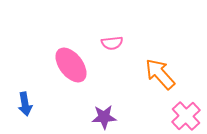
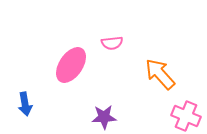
pink ellipse: rotated 72 degrees clockwise
pink cross: rotated 24 degrees counterclockwise
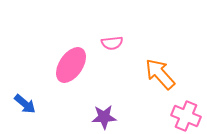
blue arrow: rotated 40 degrees counterclockwise
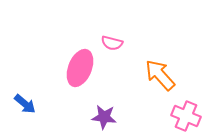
pink semicircle: rotated 20 degrees clockwise
pink ellipse: moved 9 px right, 3 px down; rotated 12 degrees counterclockwise
orange arrow: moved 1 px down
purple star: rotated 10 degrees clockwise
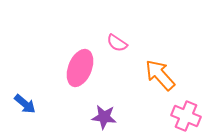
pink semicircle: moved 5 px right; rotated 20 degrees clockwise
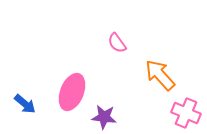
pink semicircle: rotated 20 degrees clockwise
pink ellipse: moved 8 px left, 24 px down
pink cross: moved 3 px up
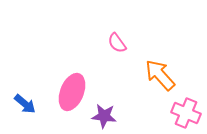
purple star: moved 1 px up
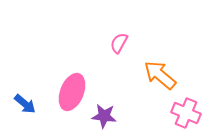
pink semicircle: moved 2 px right; rotated 65 degrees clockwise
orange arrow: rotated 8 degrees counterclockwise
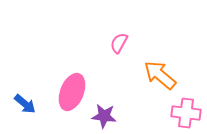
pink cross: rotated 16 degrees counterclockwise
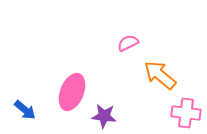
pink semicircle: moved 9 px right; rotated 35 degrees clockwise
blue arrow: moved 6 px down
